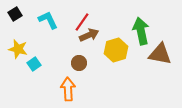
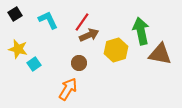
orange arrow: rotated 35 degrees clockwise
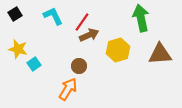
cyan L-shape: moved 5 px right, 4 px up
green arrow: moved 13 px up
yellow hexagon: moved 2 px right
brown triangle: rotated 15 degrees counterclockwise
brown circle: moved 3 px down
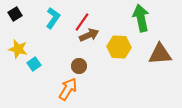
cyan L-shape: moved 2 px down; rotated 60 degrees clockwise
yellow hexagon: moved 1 px right, 3 px up; rotated 20 degrees clockwise
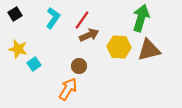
green arrow: rotated 28 degrees clockwise
red line: moved 2 px up
brown triangle: moved 11 px left, 4 px up; rotated 10 degrees counterclockwise
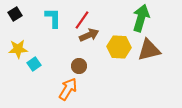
cyan L-shape: rotated 35 degrees counterclockwise
yellow star: rotated 18 degrees counterclockwise
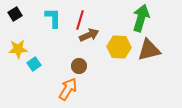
red line: moved 2 px left; rotated 18 degrees counterclockwise
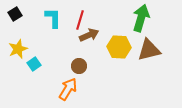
yellow star: rotated 18 degrees counterclockwise
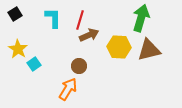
yellow star: rotated 18 degrees counterclockwise
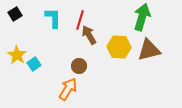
green arrow: moved 1 px right, 1 px up
brown arrow: rotated 96 degrees counterclockwise
yellow star: moved 1 px left, 6 px down
